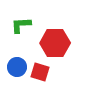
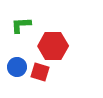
red hexagon: moved 2 px left, 3 px down
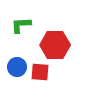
red hexagon: moved 2 px right, 1 px up
red square: rotated 12 degrees counterclockwise
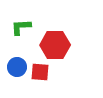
green L-shape: moved 2 px down
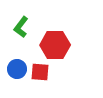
green L-shape: rotated 50 degrees counterclockwise
blue circle: moved 2 px down
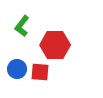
green L-shape: moved 1 px right, 1 px up
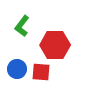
red square: moved 1 px right
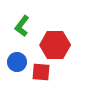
blue circle: moved 7 px up
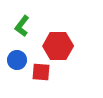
red hexagon: moved 3 px right, 1 px down
blue circle: moved 2 px up
